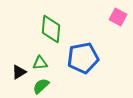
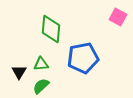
green triangle: moved 1 px right, 1 px down
black triangle: rotated 28 degrees counterclockwise
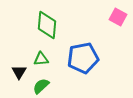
green diamond: moved 4 px left, 4 px up
green triangle: moved 5 px up
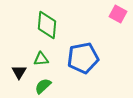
pink square: moved 3 px up
green semicircle: moved 2 px right
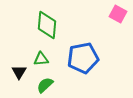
green semicircle: moved 2 px right, 1 px up
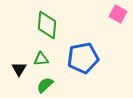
black triangle: moved 3 px up
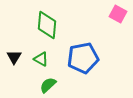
green triangle: rotated 35 degrees clockwise
black triangle: moved 5 px left, 12 px up
green semicircle: moved 3 px right
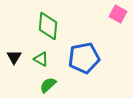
green diamond: moved 1 px right, 1 px down
blue pentagon: moved 1 px right
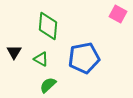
black triangle: moved 5 px up
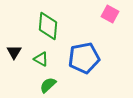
pink square: moved 8 px left
